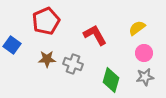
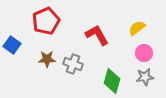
red L-shape: moved 2 px right
green diamond: moved 1 px right, 1 px down
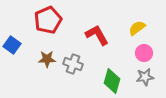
red pentagon: moved 2 px right, 1 px up
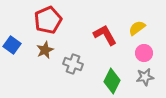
red L-shape: moved 8 px right
brown star: moved 2 px left, 9 px up; rotated 24 degrees counterclockwise
green diamond: rotated 10 degrees clockwise
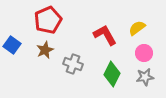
green diamond: moved 7 px up
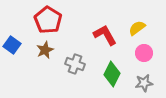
red pentagon: rotated 16 degrees counterclockwise
gray cross: moved 2 px right
gray star: moved 1 px left, 6 px down
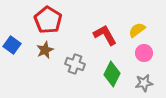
yellow semicircle: moved 2 px down
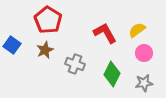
red L-shape: moved 2 px up
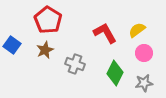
green diamond: moved 3 px right, 1 px up
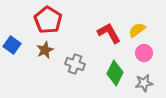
red L-shape: moved 4 px right
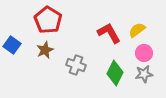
gray cross: moved 1 px right, 1 px down
gray star: moved 9 px up
